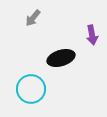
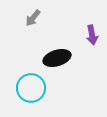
black ellipse: moved 4 px left
cyan circle: moved 1 px up
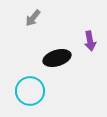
purple arrow: moved 2 px left, 6 px down
cyan circle: moved 1 px left, 3 px down
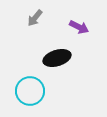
gray arrow: moved 2 px right
purple arrow: moved 11 px left, 14 px up; rotated 54 degrees counterclockwise
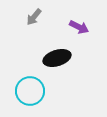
gray arrow: moved 1 px left, 1 px up
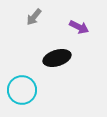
cyan circle: moved 8 px left, 1 px up
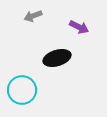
gray arrow: moved 1 px left, 1 px up; rotated 30 degrees clockwise
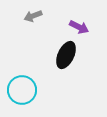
black ellipse: moved 9 px right, 3 px up; rotated 48 degrees counterclockwise
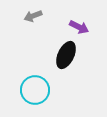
cyan circle: moved 13 px right
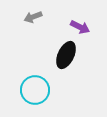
gray arrow: moved 1 px down
purple arrow: moved 1 px right
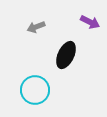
gray arrow: moved 3 px right, 10 px down
purple arrow: moved 10 px right, 5 px up
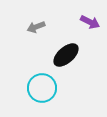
black ellipse: rotated 24 degrees clockwise
cyan circle: moved 7 px right, 2 px up
